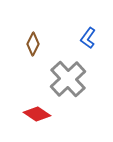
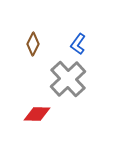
blue L-shape: moved 10 px left, 6 px down
red diamond: rotated 32 degrees counterclockwise
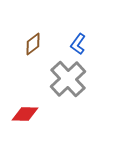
brown diamond: rotated 25 degrees clockwise
red diamond: moved 12 px left
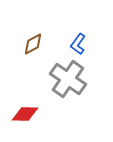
brown diamond: rotated 10 degrees clockwise
gray cross: rotated 12 degrees counterclockwise
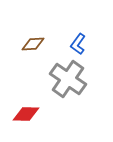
brown diamond: rotated 25 degrees clockwise
red diamond: moved 1 px right
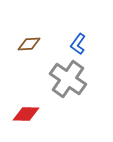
brown diamond: moved 4 px left
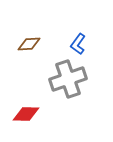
gray cross: rotated 36 degrees clockwise
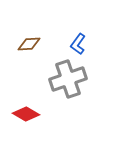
red diamond: rotated 28 degrees clockwise
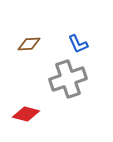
blue L-shape: rotated 60 degrees counterclockwise
red diamond: rotated 16 degrees counterclockwise
